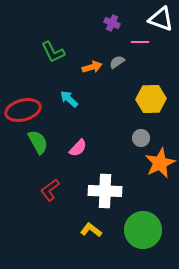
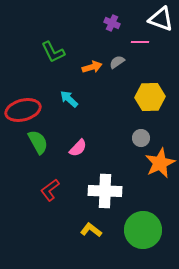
yellow hexagon: moved 1 px left, 2 px up
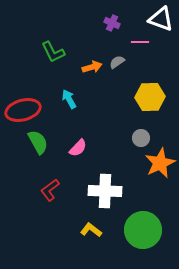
cyan arrow: rotated 18 degrees clockwise
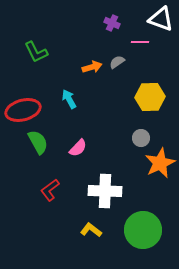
green L-shape: moved 17 px left
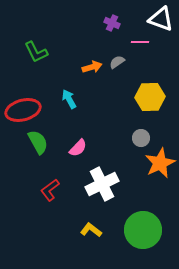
white cross: moved 3 px left, 7 px up; rotated 28 degrees counterclockwise
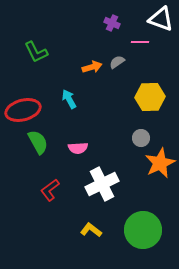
pink semicircle: rotated 42 degrees clockwise
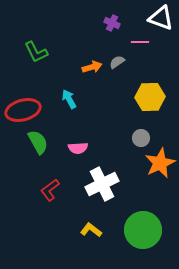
white triangle: moved 1 px up
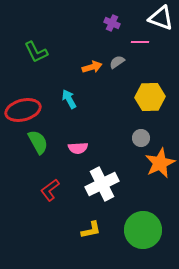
yellow L-shape: rotated 130 degrees clockwise
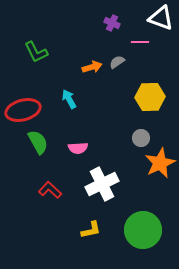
red L-shape: rotated 80 degrees clockwise
